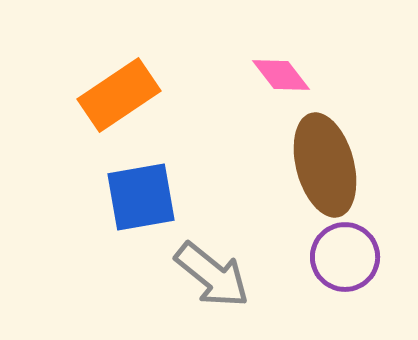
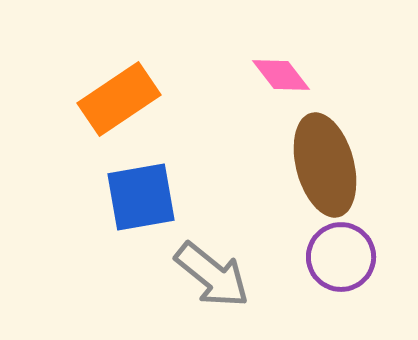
orange rectangle: moved 4 px down
purple circle: moved 4 px left
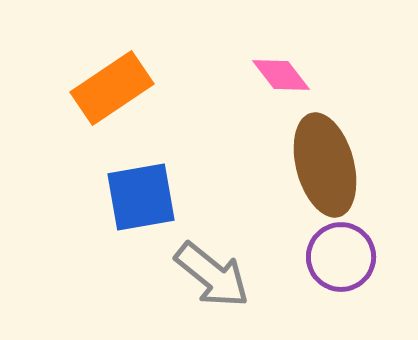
orange rectangle: moved 7 px left, 11 px up
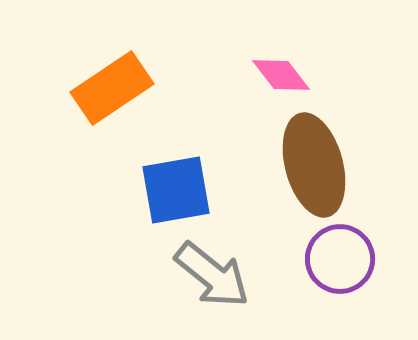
brown ellipse: moved 11 px left
blue square: moved 35 px right, 7 px up
purple circle: moved 1 px left, 2 px down
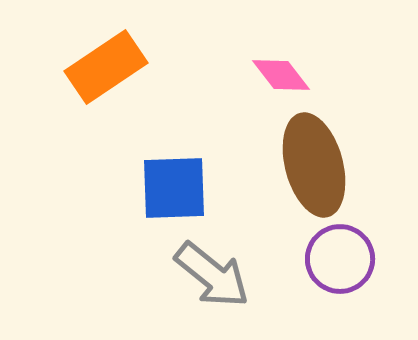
orange rectangle: moved 6 px left, 21 px up
blue square: moved 2 px left, 2 px up; rotated 8 degrees clockwise
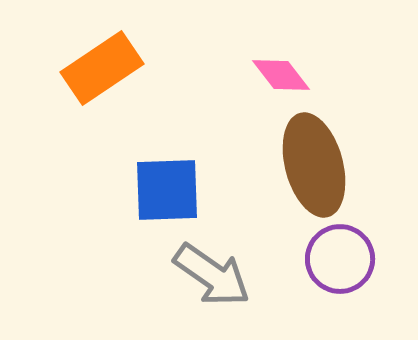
orange rectangle: moved 4 px left, 1 px down
blue square: moved 7 px left, 2 px down
gray arrow: rotated 4 degrees counterclockwise
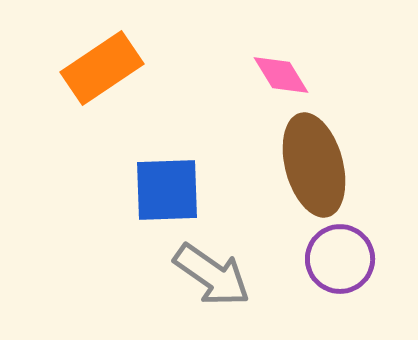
pink diamond: rotated 6 degrees clockwise
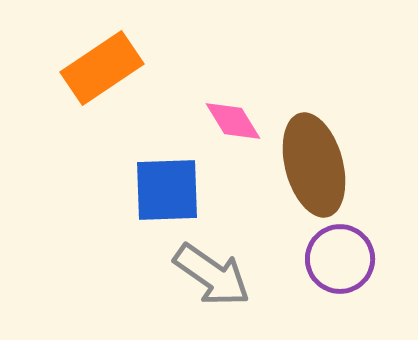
pink diamond: moved 48 px left, 46 px down
